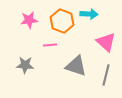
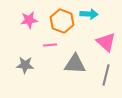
gray triangle: moved 1 px left, 2 px up; rotated 15 degrees counterclockwise
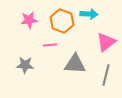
pink triangle: rotated 40 degrees clockwise
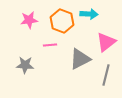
gray triangle: moved 5 px right, 5 px up; rotated 30 degrees counterclockwise
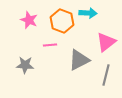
cyan arrow: moved 1 px left, 1 px up
pink star: rotated 30 degrees clockwise
gray triangle: moved 1 px left, 1 px down
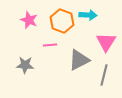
cyan arrow: moved 2 px down
pink triangle: rotated 20 degrees counterclockwise
gray line: moved 2 px left
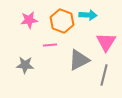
pink star: rotated 30 degrees counterclockwise
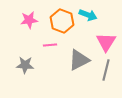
cyan arrow: rotated 18 degrees clockwise
gray line: moved 2 px right, 5 px up
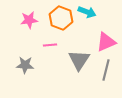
cyan arrow: moved 1 px left, 3 px up
orange hexagon: moved 1 px left, 3 px up
pink triangle: rotated 35 degrees clockwise
gray triangle: rotated 30 degrees counterclockwise
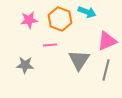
orange hexagon: moved 1 px left, 1 px down
pink triangle: moved 1 px right, 1 px up
